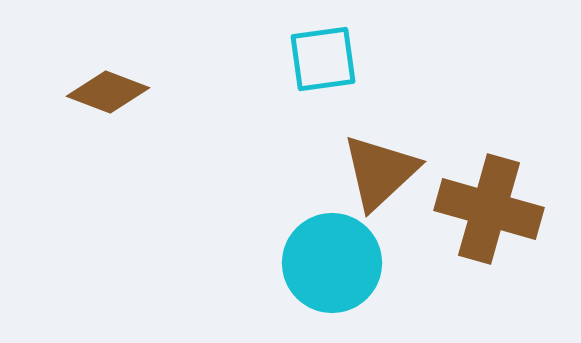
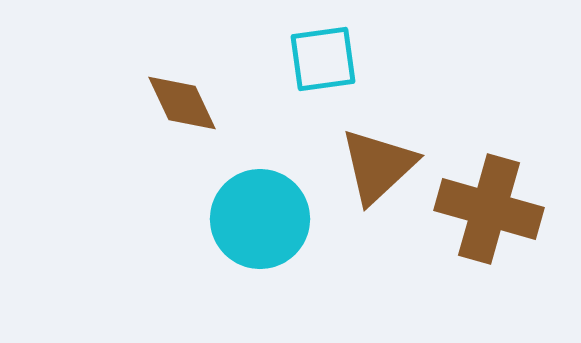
brown diamond: moved 74 px right, 11 px down; rotated 44 degrees clockwise
brown triangle: moved 2 px left, 6 px up
cyan circle: moved 72 px left, 44 px up
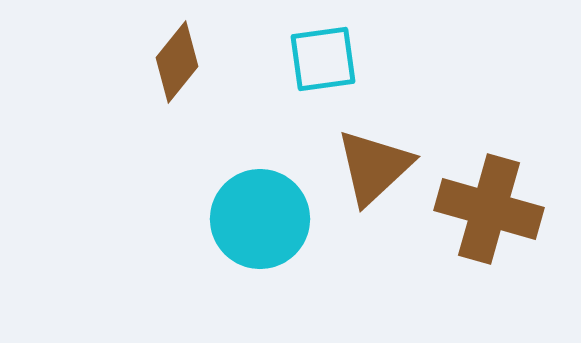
brown diamond: moved 5 px left, 41 px up; rotated 64 degrees clockwise
brown triangle: moved 4 px left, 1 px down
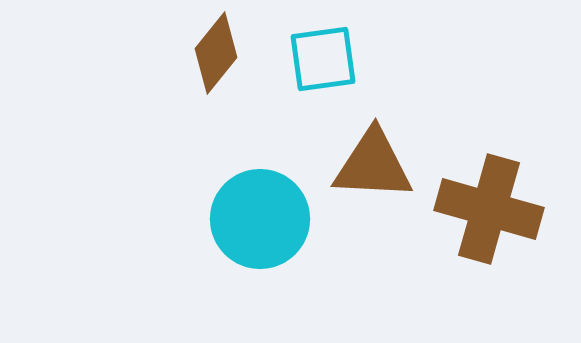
brown diamond: moved 39 px right, 9 px up
brown triangle: moved 1 px left, 2 px up; rotated 46 degrees clockwise
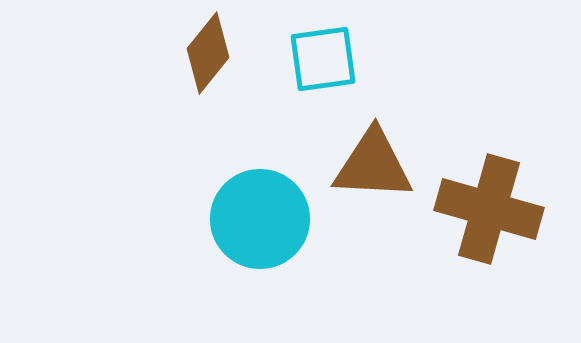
brown diamond: moved 8 px left
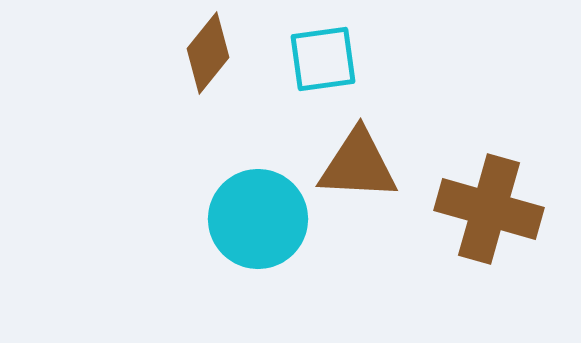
brown triangle: moved 15 px left
cyan circle: moved 2 px left
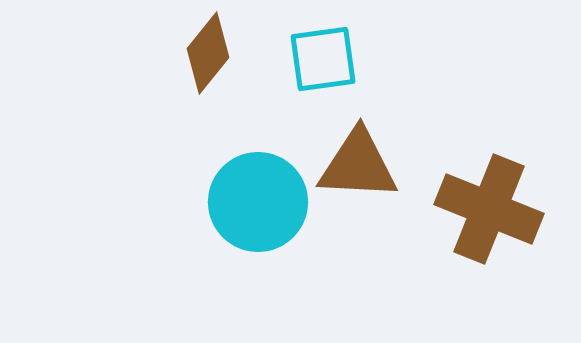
brown cross: rotated 6 degrees clockwise
cyan circle: moved 17 px up
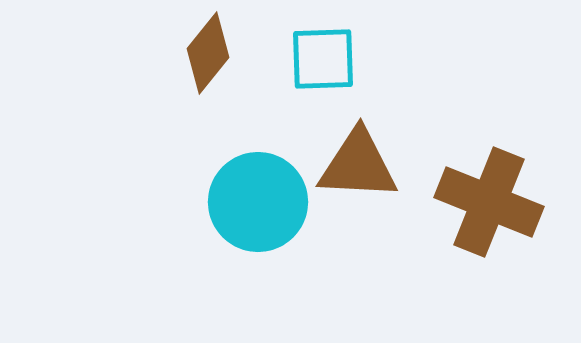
cyan square: rotated 6 degrees clockwise
brown cross: moved 7 px up
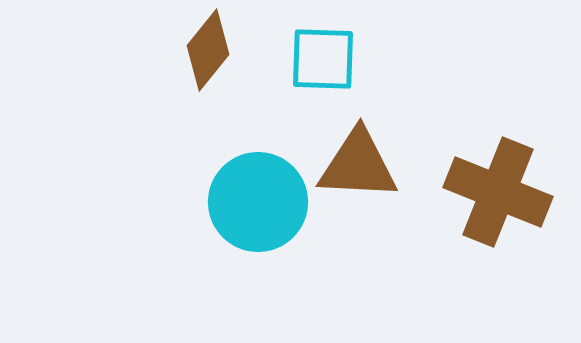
brown diamond: moved 3 px up
cyan square: rotated 4 degrees clockwise
brown cross: moved 9 px right, 10 px up
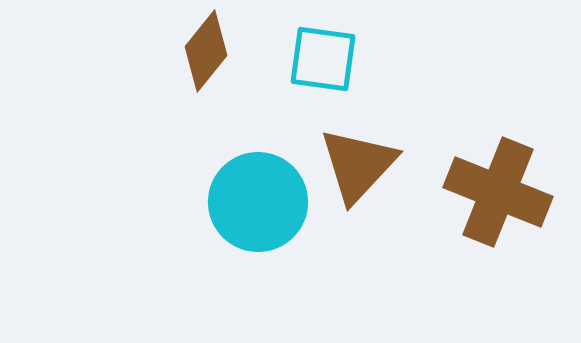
brown diamond: moved 2 px left, 1 px down
cyan square: rotated 6 degrees clockwise
brown triangle: rotated 50 degrees counterclockwise
